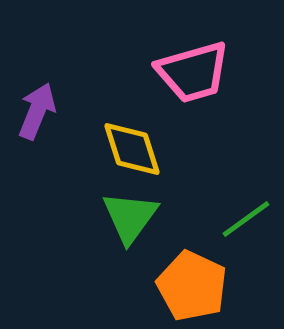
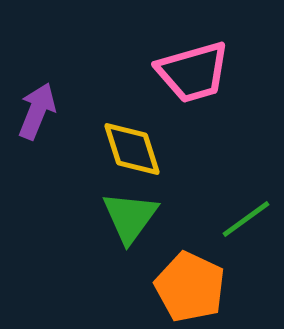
orange pentagon: moved 2 px left, 1 px down
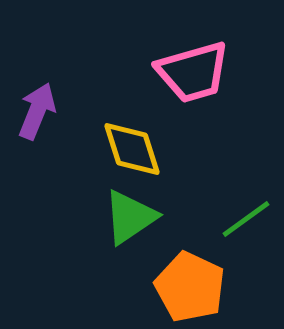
green triangle: rotated 20 degrees clockwise
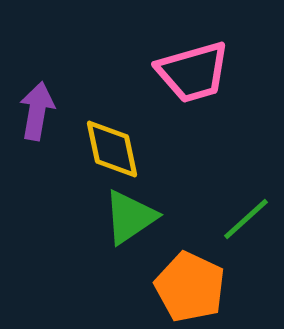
purple arrow: rotated 12 degrees counterclockwise
yellow diamond: moved 20 px left; rotated 6 degrees clockwise
green line: rotated 6 degrees counterclockwise
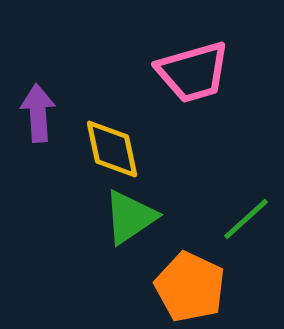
purple arrow: moved 1 px right, 2 px down; rotated 14 degrees counterclockwise
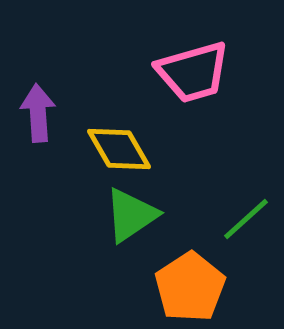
yellow diamond: moved 7 px right; rotated 18 degrees counterclockwise
green triangle: moved 1 px right, 2 px up
orange pentagon: rotated 14 degrees clockwise
